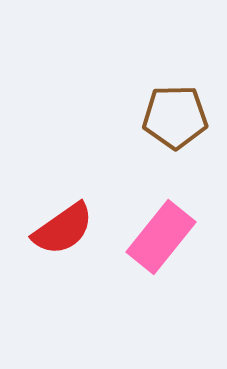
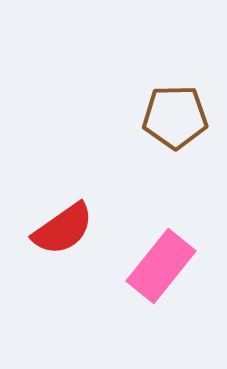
pink rectangle: moved 29 px down
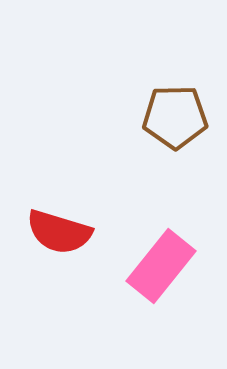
red semicircle: moved 4 px left, 3 px down; rotated 52 degrees clockwise
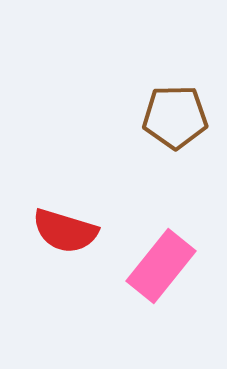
red semicircle: moved 6 px right, 1 px up
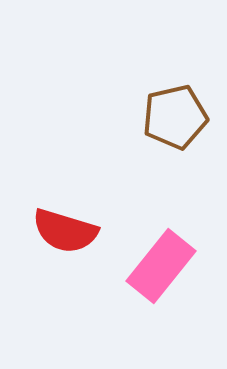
brown pentagon: rotated 12 degrees counterclockwise
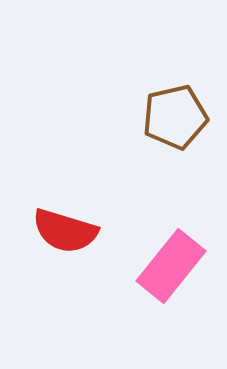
pink rectangle: moved 10 px right
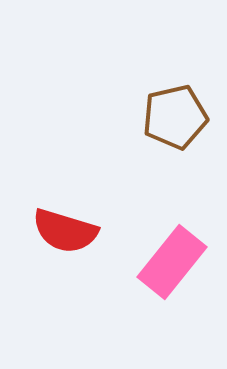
pink rectangle: moved 1 px right, 4 px up
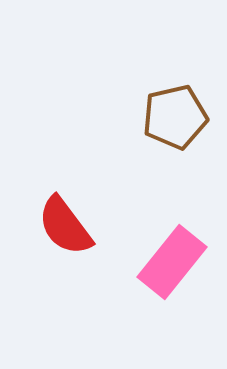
red semicircle: moved 5 px up; rotated 36 degrees clockwise
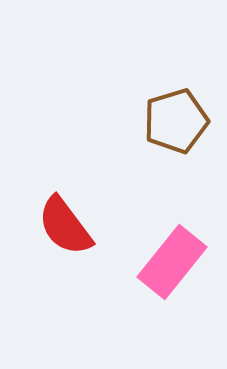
brown pentagon: moved 1 px right, 4 px down; rotated 4 degrees counterclockwise
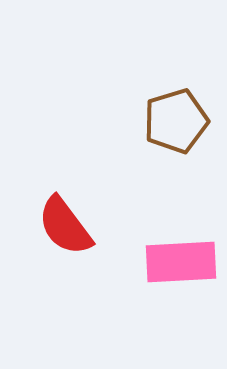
pink rectangle: moved 9 px right; rotated 48 degrees clockwise
